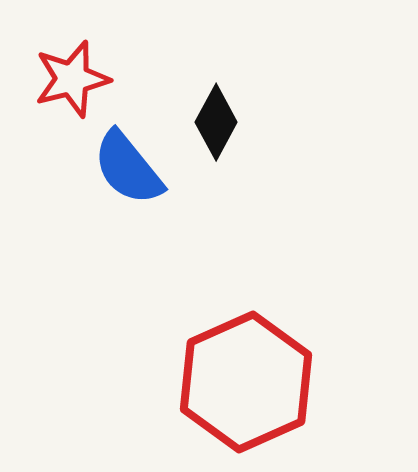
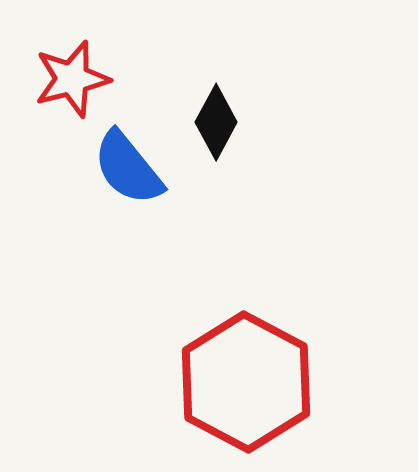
red hexagon: rotated 8 degrees counterclockwise
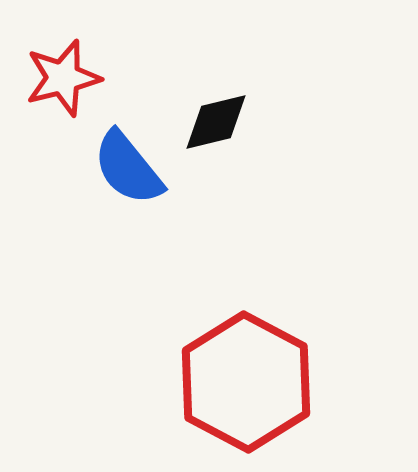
red star: moved 9 px left, 1 px up
black diamond: rotated 48 degrees clockwise
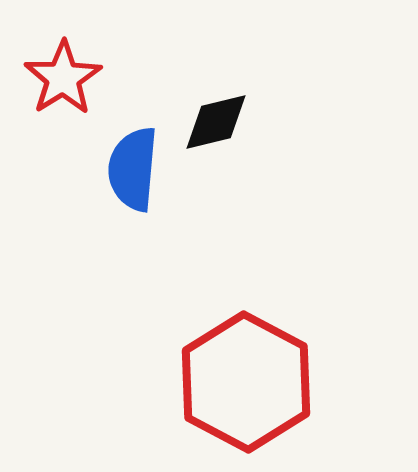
red star: rotated 18 degrees counterclockwise
blue semicircle: moved 5 px right, 1 px down; rotated 44 degrees clockwise
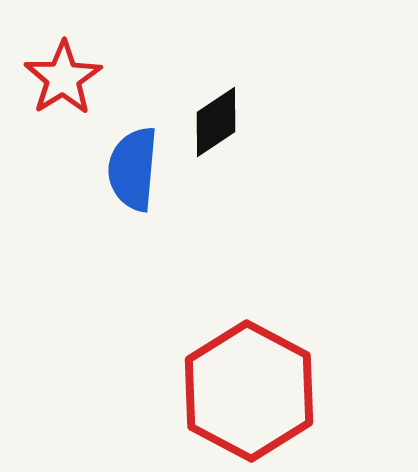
black diamond: rotated 20 degrees counterclockwise
red hexagon: moved 3 px right, 9 px down
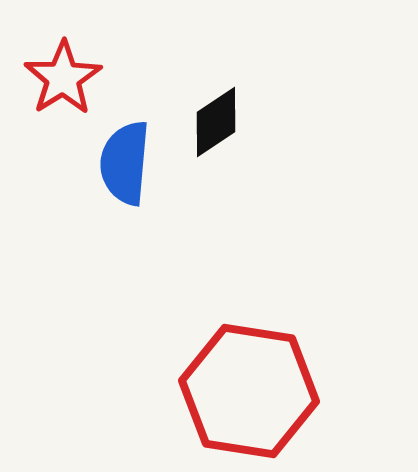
blue semicircle: moved 8 px left, 6 px up
red hexagon: rotated 19 degrees counterclockwise
